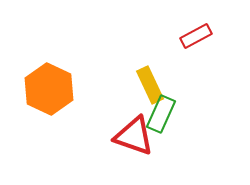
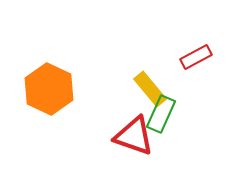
red rectangle: moved 21 px down
yellow rectangle: moved 4 px down; rotated 15 degrees counterclockwise
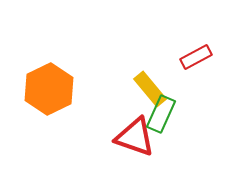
orange hexagon: rotated 9 degrees clockwise
red triangle: moved 1 px right, 1 px down
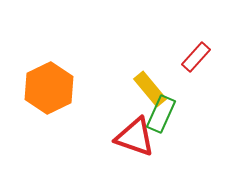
red rectangle: rotated 20 degrees counterclockwise
orange hexagon: moved 1 px up
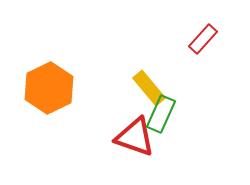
red rectangle: moved 7 px right, 18 px up
yellow rectangle: moved 1 px left, 1 px up
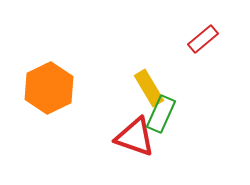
red rectangle: rotated 8 degrees clockwise
yellow rectangle: rotated 9 degrees clockwise
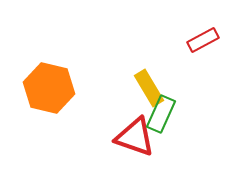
red rectangle: moved 1 px down; rotated 12 degrees clockwise
orange hexagon: rotated 21 degrees counterclockwise
